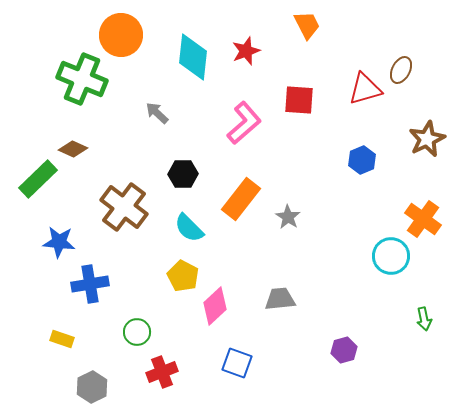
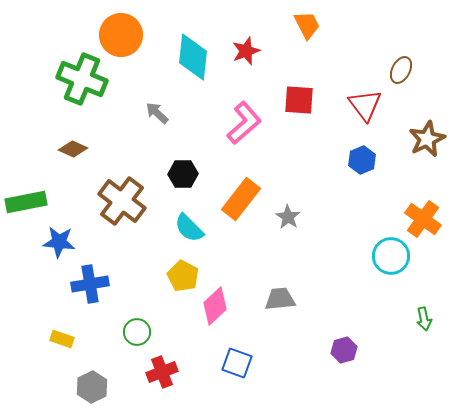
red triangle: moved 16 px down; rotated 51 degrees counterclockwise
green rectangle: moved 12 px left, 23 px down; rotated 33 degrees clockwise
brown cross: moved 2 px left, 6 px up
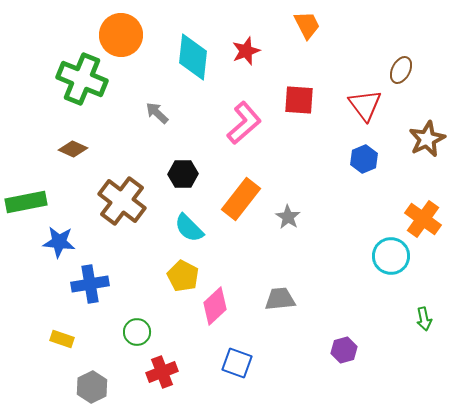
blue hexagon: moved 2 px right, 1 px up
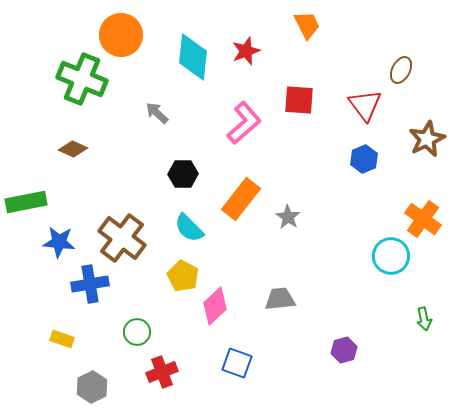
brown cross: moved 37 px down
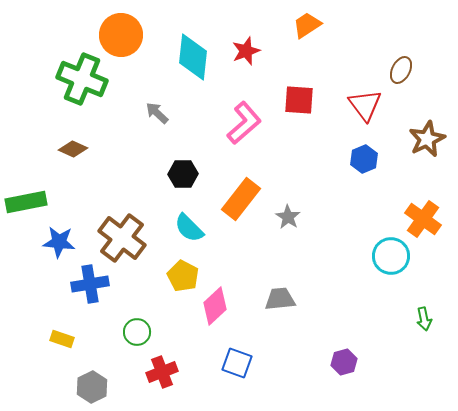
orange trapezoid: rotated 96 degrees counterclockwise
purple hexagon: moved 12 px down
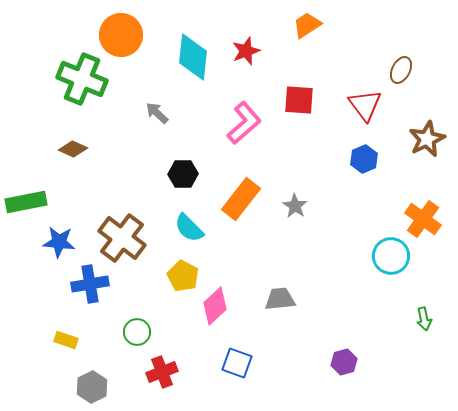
gray star: moved 7 px right, 11 px up
yellow rectangle: moved 4 px right, 1 px down
